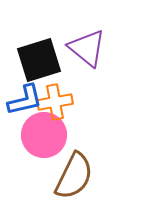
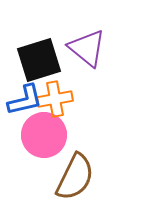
orange cross: moved 3 px up
brown semicircle: moved 1 px right, 1 px down
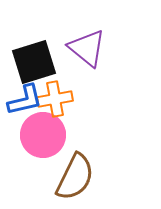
black square: moved 5 px left, 2 px down
pink circle: moved 1 px left
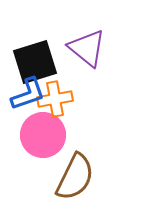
black square: moved 1 px right
blue L-shape: moved 3 px right, 6 px up; rotated 6 degrees counterclockwise
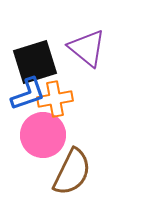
brown semicircle: moved 3 px left, 5 px up
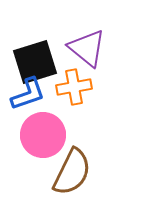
orange cross: moved 19 px right, 12 px up
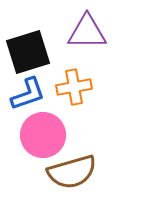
purple triangle: moved 16 px up; rotated 39 degrees counterclockwise
black square: moved 7 px left, 10 px up
brown semicircle: rotated 48 degrees clockwise
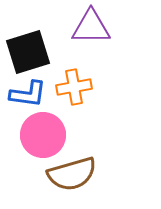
purple triangle: moved 4 px right, 5 px up
blue L-shape: rotated 27 degrees clockwise
brown semicircle: moved 2 px down
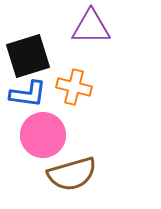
black square: moved 4 px down
orange cross: rotated 24 degrees clockwise
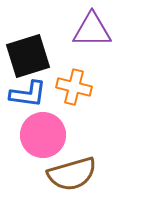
purple triangle: moved 1 px right, 3 px down
